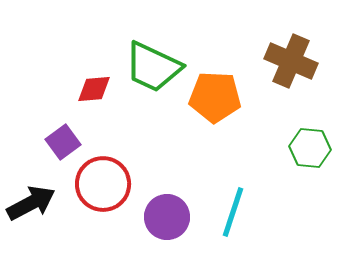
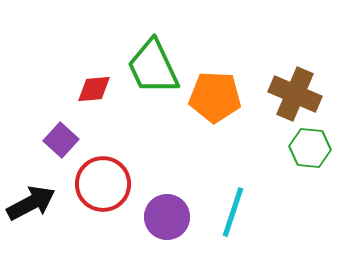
brown cross: moved 4 px right, 33 px down
green trapezoid: rotated 40 degrees clockwise
purple square: moved 2 px left, 2 px up; rotated 12 degrees counterclockwise
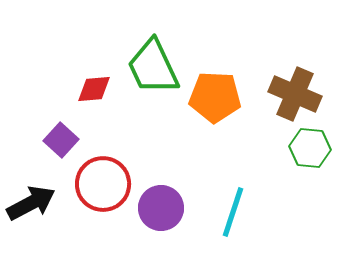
purple circle: moved 6 px left, 9 px up
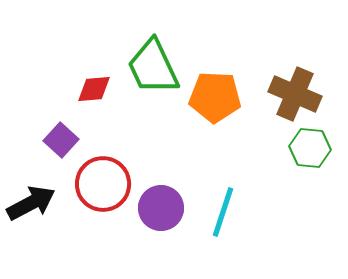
cyan line: moved 10 px left
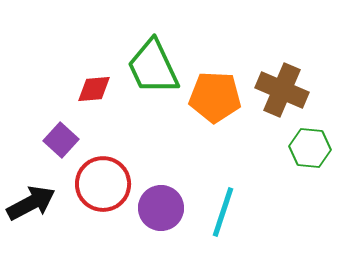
brown cross: moved 13 px left, 4 px up
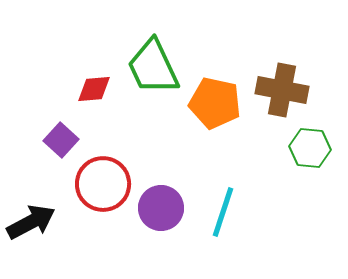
brown cross: rotated 12 degrees counterclockwise
orange pentagon: moved 6 px down; rotated 9 degrees clockwise
black arrow: moved 19 px down
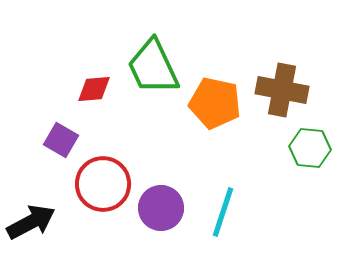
purple square: rotated 12 degrees counterclockwise
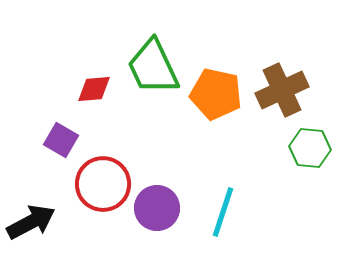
brown cross: rotated 36 degrees counterclockwise
orange pentagon: moved 1 px right, 9 px up
purple circle: moved 4 px left
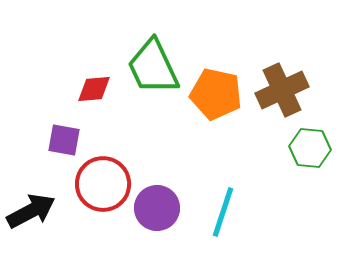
purple square: moved 3 px right; rotated 20 degrees counterclockwise
black arrow: moved 11 px up
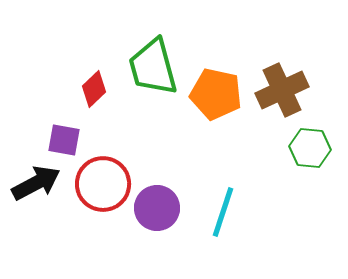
green trapezoid: rotated 10 degrees clockwise
red diamond: rotated 39 degrees counterclockwise
black arrow: moved 5 px right, 28 px up
